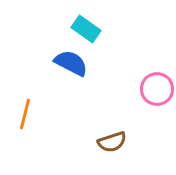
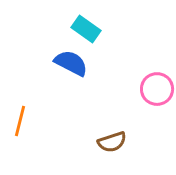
orange line: moved 5 px left, 7 px down
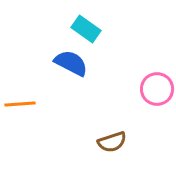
orange line: moved 17 px up; rotated 72 degrees clockwise
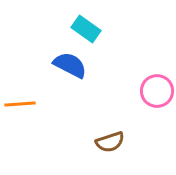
blue semicircle: moved 1 px left, 2 px down
pink circle: moved 2 px down
brown semicircle: moved 2 px left
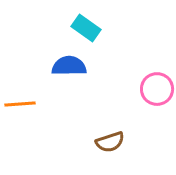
cyan rectangle: moved 1 px up
blue semicircle: moved 1 px left, 1 px down; rotated 28 degrees counterclockwise
pink circle: moved 2 px up
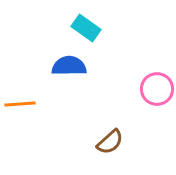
brown semicircle: rotated 24 degrees counterclockwise
